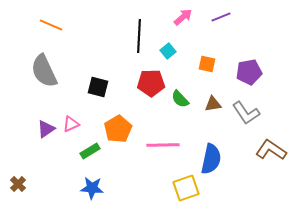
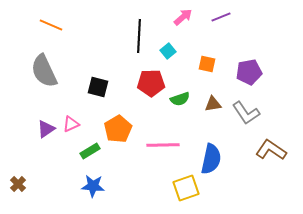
green semicircle: rotated 66 degrees counterclockwise
blue star: moved 1 px right, 2 px up
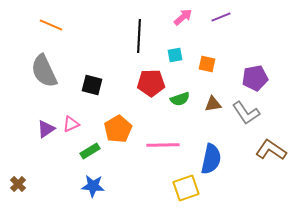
cyan square: moved 7 px right, 4 px down; rotated 28 degrees clockwise
purple pentagon: moved 6 px right, 6 px down
black square: moved 6 px left, 2 px up
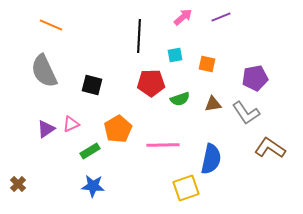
brown L-shape: moved 1 px left, 2 px up
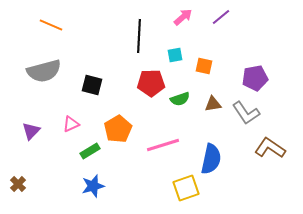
purple line: rotated 18 degrees counterclockwise
orange square: moved 3 px left, 2 px down
gray semicircle: rotated 80 degrees counterclockwise
purple triangle: moved 15 px left, 2 px down; rotated 12 degrees counterclockwise
pink line: rotated 16 degrees counterclockwise
blue star: rotated 20 degrees counterclockwise
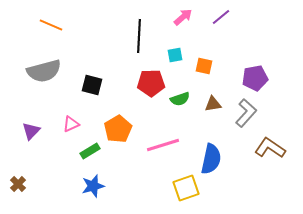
gray L-shape: rotated 104 degrees counterclockwise
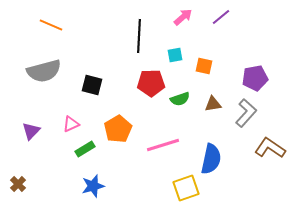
green rectangle: moved 5 px left, 2 px up
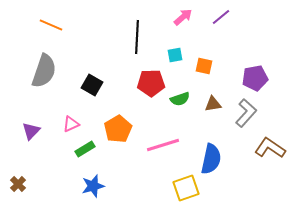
black line: moved 2 px left, 1 px down
gray semicircle: rotated 56 degrees counterclockwise
black square: rotated 15 degrees clockwise
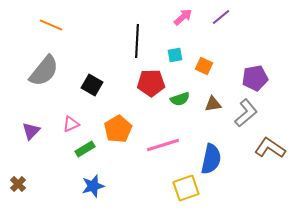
black line: moved 4 px down
orange square: rotated 12 degrees clockwise
gray semicircle: rotated 20 degrees clockwise
gray L-shape: rotated 8 degrees clockwise
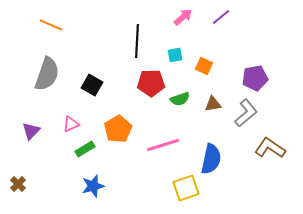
gray semicircle: moved 3 px right, 3 px down; rotated 20 degrees counterclockwise
